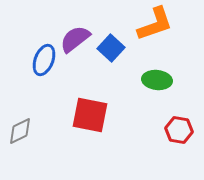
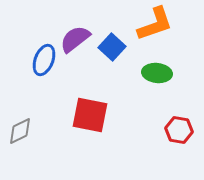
blue square: moved 1 px right, 1 px up
green ellipse: moved 7 px up
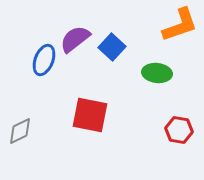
orange L-shape: moved 25 px right, 1 px down
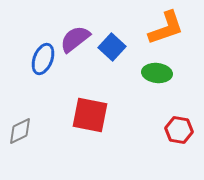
orange L-shape: moved 14 px left, 3 px down
blue ellipse: moved 1 px left, 1 px up
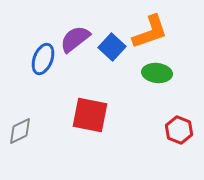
orange L-shape: moved 16 px left, 4 px down
red hexagon: rotated 12 degrees clockwise
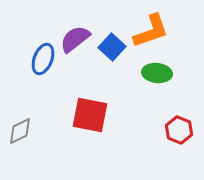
orange L-shape: moved 1 px right, 1 px up
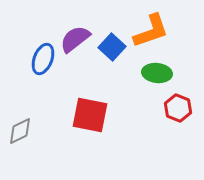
red hexagon: moved 1 px left, 22 px up
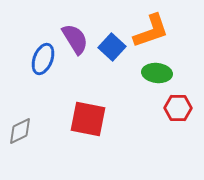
purple semicircle: rotated 96 degrees clockwise
red hexagon: rotated 20 degrees counterclockwise
red square: moved 2 px left, 4 px down
